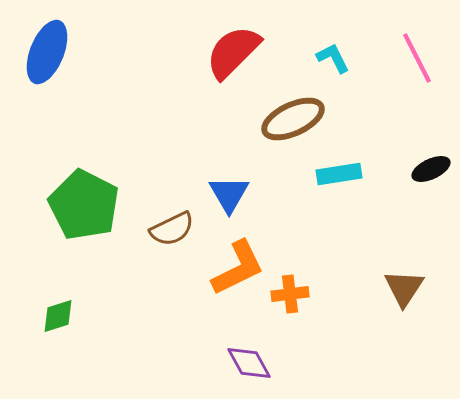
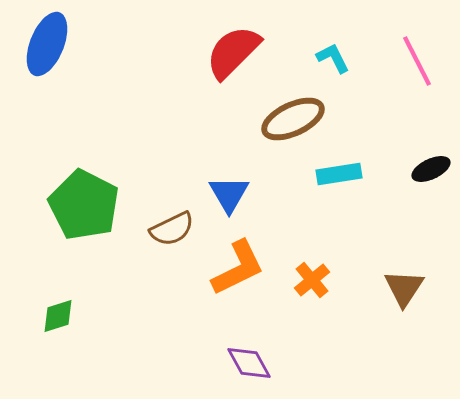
blue ellipse: moved 8 px up
pink line: moved 3 px down
orange cross: moved 22 px right, 14 px up; rotated 33 degrees counterclockwise
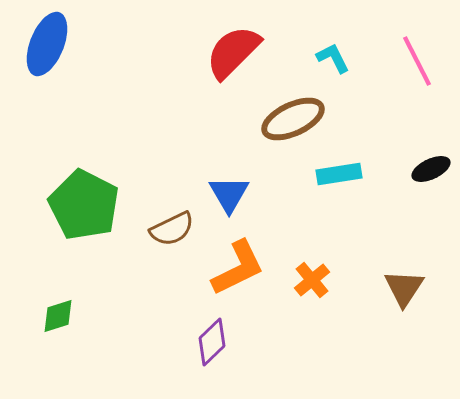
purple diamond: moved 37 px left, 21 px up; rotated 75 degrees clockwise
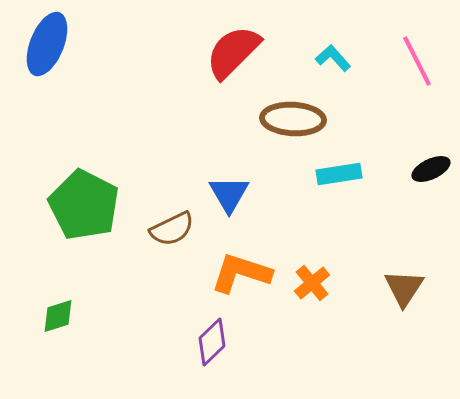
cyan L-shape: rotated 15 degrees counterclockwise
brown ellipse: rotated 28 degrees clockwise
orange L-shape: moved 3 px right, 5 px down; rotated 136 degrees counterclockwise
orange cross: moved 3 px down
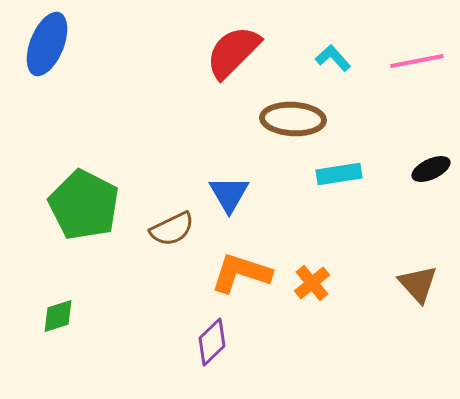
pink line: rotated 74 degrees counterclockwise
brown triangle: moved 14 px right, 4 px up; rotated 15 degrees counterclockwise
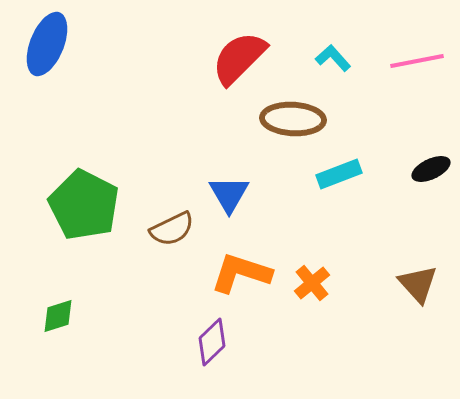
red semicircle: moved 6 px right, 6 px down
cyan rectangle: rotated 12 degrees counterclockwise
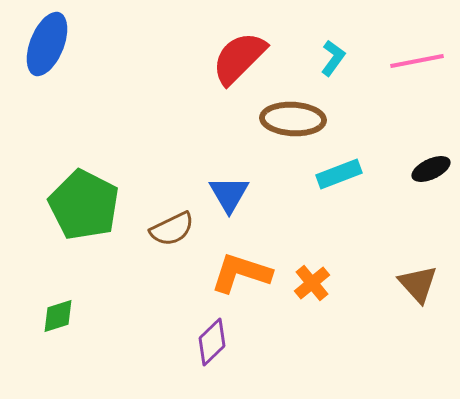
cyan L-shape: rotated 78 degrees clockwise
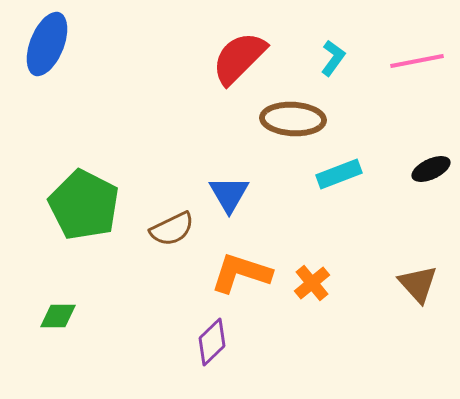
green diamond: rotated 18 degrees clockwise
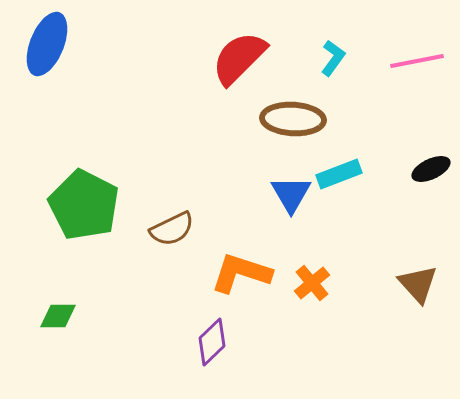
blue triangle: moved 62 px right
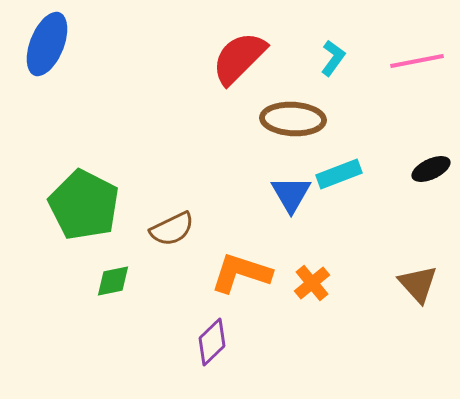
green diamond: moved 55 px right, 35 px up; rotated 12 degrees counterclockwise
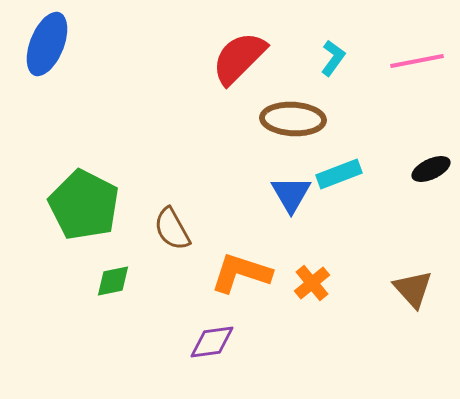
brown semicircle: rotated 87 degrees clockwise
brown triangle: moved 5 px left, 5 px down
purple diamond: rotated 36 degrees clockwise
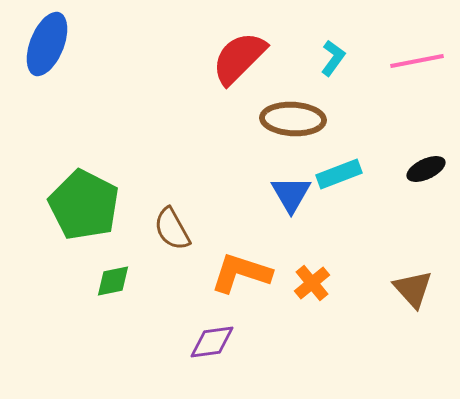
black ellipse: moved 5 px left
